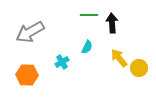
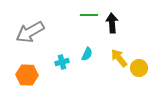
cyan semicircle: moved 7 px down
cyan cross: rotated 16 degrees clockwise
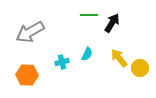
black arrow: rotated 36 degrees clockwise
yellow circle: moved 1 px right
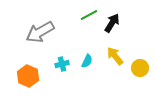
green line: rotated 30 degrees counterclockwise
gray arrow: moved 10 px right
cyan semicircle: moved 7 px down
yellow arrow: moved 4 px left, 2 px up
cyan cross: moved 2 px down
orange hexagon: moved 1 px right, 1 px down; rotated 20 degrees clockwise
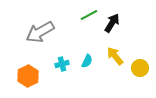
orange hexagon: rotated 10 degrees clockwise
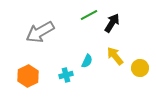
cyan cross: moved 4 px right, 11 px down
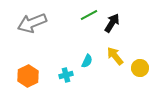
gray arrow: moved 8 px left, 9 px up; rotated 8 degrees clockwise
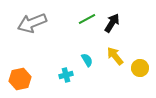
green line: moved 2 px left, 4 px down
cyan semicircle: moved 1 px up; rotated 56 degrees counterclockwise
orange hexagon: moved 8 px left, 3 px down; rotated 15 degrees clockwise
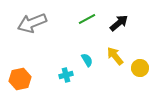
black arrow: moved 7 px right; rotated 18 degrees clockwise
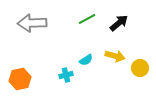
gray arrow: rotated 20 degrees clockwise
yellow arrow: rotated 144 degrees clockwise
cyan semicircle: moved 1 px left; rotated 88 degrees clockwise
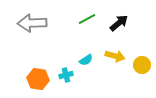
yellow circle: moved 2 px right, 3 px up
orange hexagon: moved 18 px right; rotated 20 degrees clockwise
